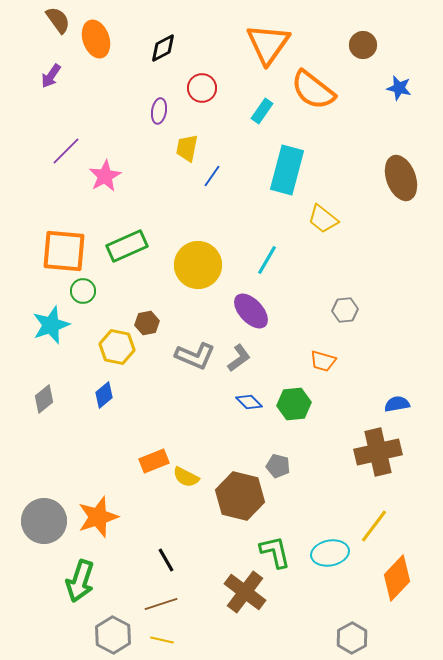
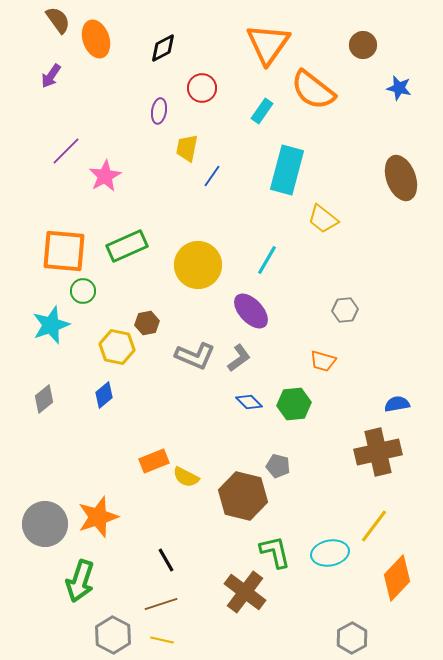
brown hexagon at (240, 496): moved 3 px right
gray circle at (44, 521): moved 1 px right, 3 px down
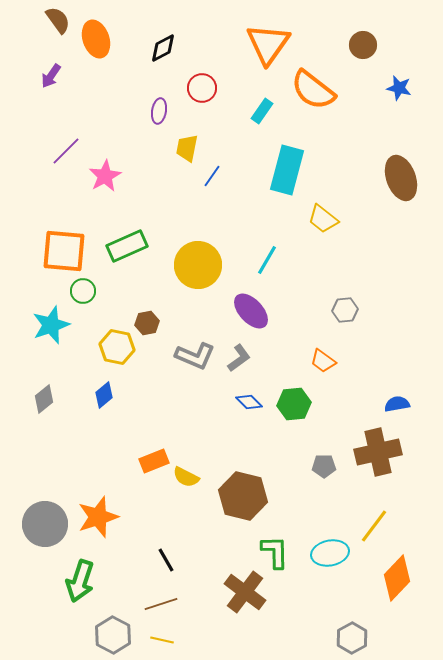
orange trapezoid at (323, 361): rotated 20 degrees clockwise
gray pentagon at (278, 466): moved 46 px right; rotated 15 degrees counterclockwise
green L-shape at (275, 552): rotated 12 degrees clockwise
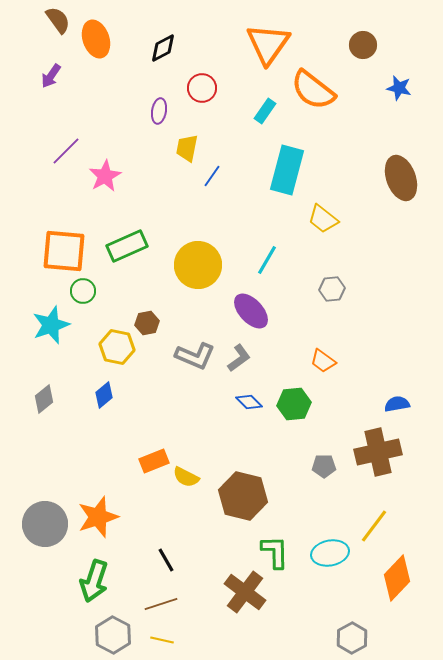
cyan rectangle at (262, 111): moved 3 px right
gray hexagon at (345, 310): moved 13 px left, 21 px up
green arrow at (80, 581): moved 14 px right
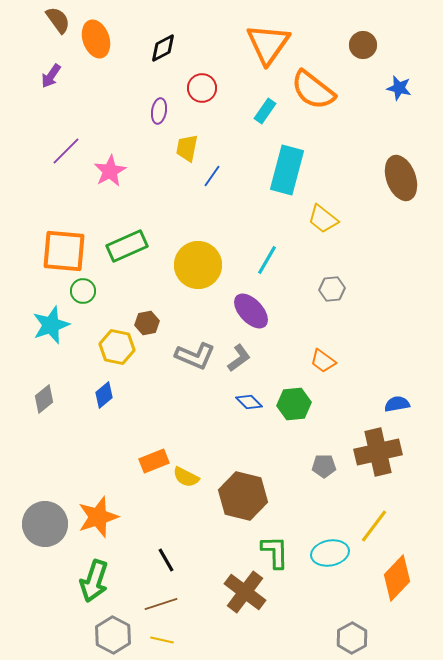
pink star at (105, 176): moved 5 px right, 5 px up
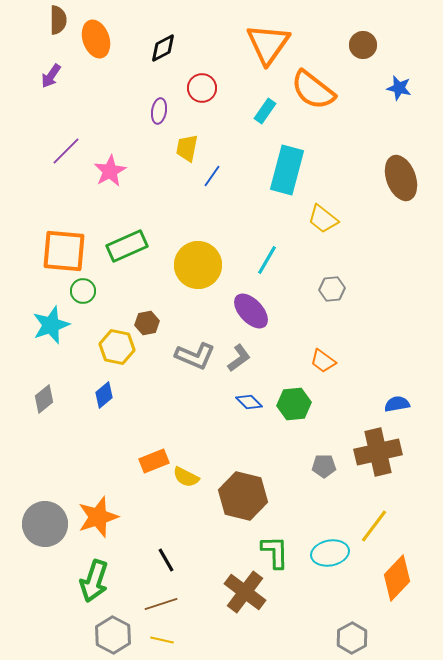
brown semicircle at (58, 20): rotated 36 degrees clockwise
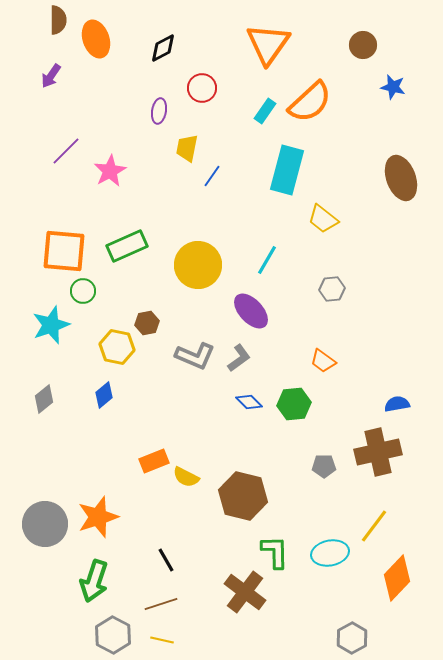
blue star at (399, 88): moved 6 px left, 1 px up
orange semicircle at (313, 90): moved 3 px left, 12 px down; rotated 81 degrees counterclockwise
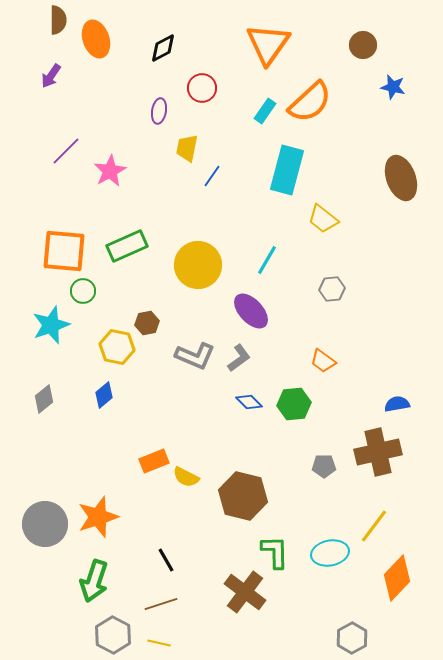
yellow line at (162, 640): moved 3 px left, 3 px down
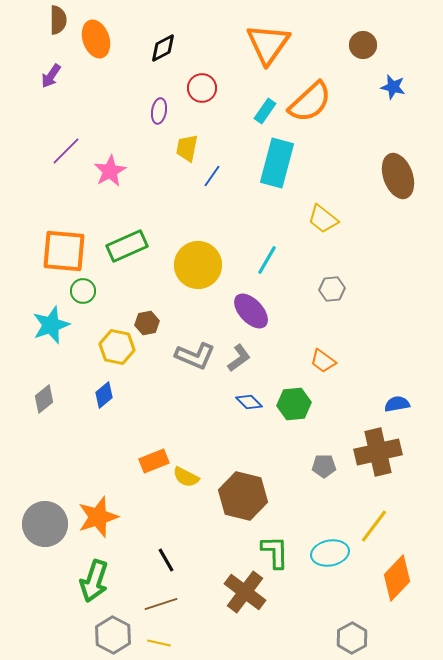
cyan rectangle at (287, 170): moved 10 px left, 7 px up
brown ellipse at (401, 178): moved 3 px left, 2 px up
